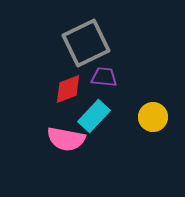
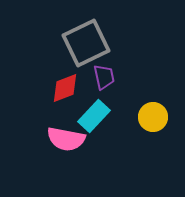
purple trapezoid: rotated 72 degrees clockwise
red diamond: moved 3 px left, 1 px up
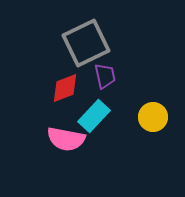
purple trapezoid: moved 1 px right, 1 px up
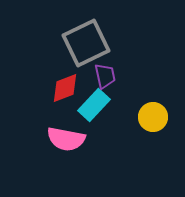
cyan rectangle: moved 11 px up
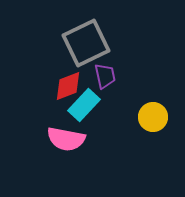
red diamond: moved 3 px right, 2 px up
cyan rectangle: moved 10 px left
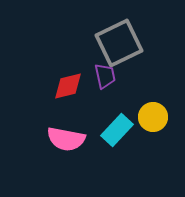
gray square: moved 33 px right
red diamond: rotated 8 degrees clockwise
cyan rectangle: moved 33 px right, 25 px down
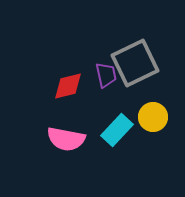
gray square: moved 16 px right, 20 px down
purple trapezoid: moved 1 px right, 1 px up
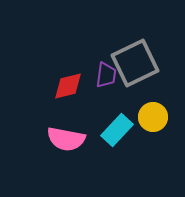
purple trapezoid: rotated 20 degrees clockwise
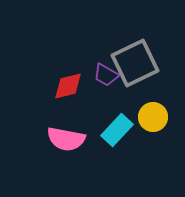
purple trapezoid: rotated 112 degrees clockwise
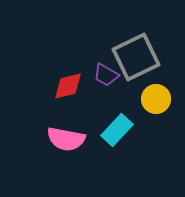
gray square: moved 1 px right, 6 px up
yellow circle: moved 3 px right, 18 px up
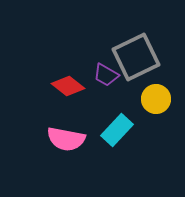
red diamond: rotated 52 degrees clockwise
